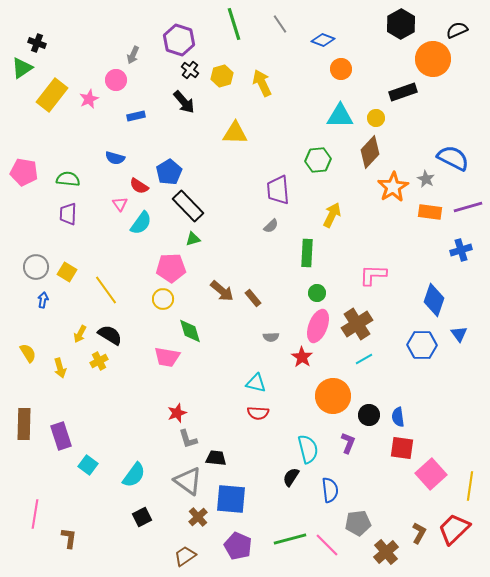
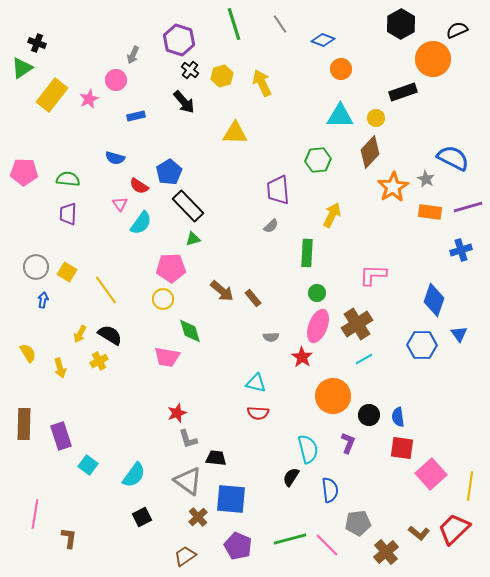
pink pentagon at (24, 172): rotated 8 degrees counterclockwise
brown L-shape at (419, 533): rotated 100 degrees clockwise
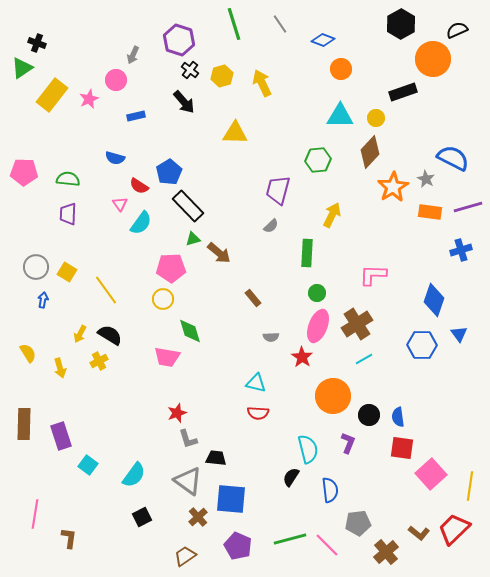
purple trapezoid at (278, 190): rotated 20 degrees clockwise
brown arrow at (222, 291): moved 3 px left, 38 px up
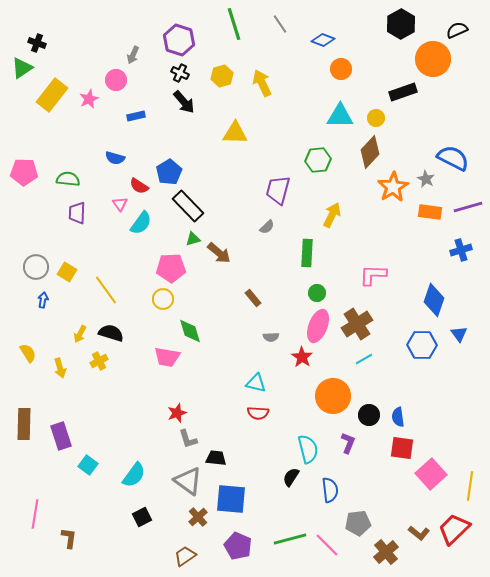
black cross at (190, 70): moved 10 px left, 3 px down; rotated 12 degrees counterclockwise
purple trapezoid at (68, 214): moved 9 px right, 1 px up
gray semicircle at (271, 226): moved 4 px left, 1 px down
black semicircle at (110, 335): moved 1 px right, 2 px up; rotated 15 degrees counterclockwise
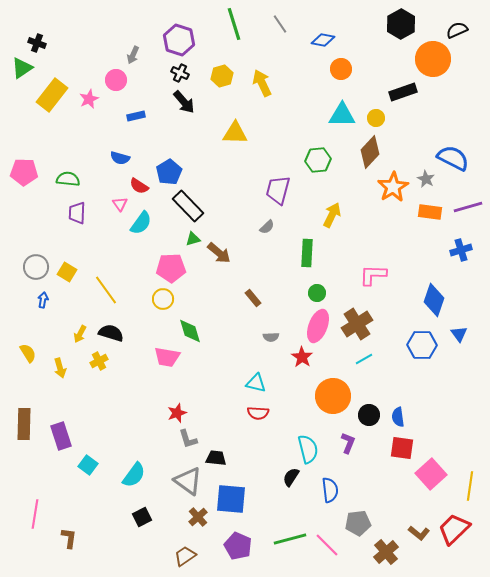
blue diamond at (323, 40): rotated 10 degrees counterclockwise
cyan triangle at (340, 116): moved 2 px right, 1 px up
blue semicircle at (115, 158): moved 5 px right
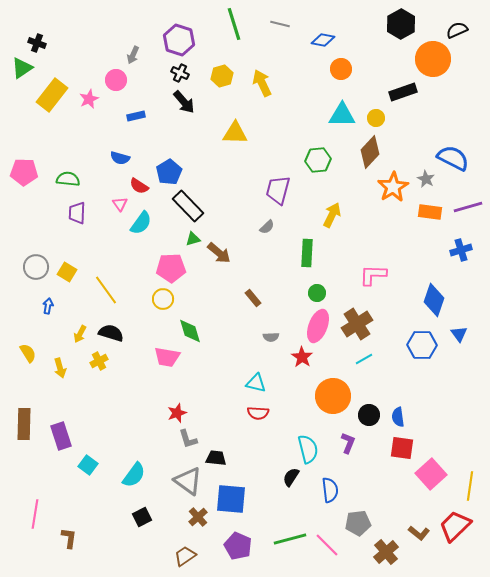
gray line at (280, 24): rotated 42 degrees counterclockwise
blue arrow at (43, 300): moved 5 px right, 6 px down
red trapezoid at (454, 529): moved 1 px right, 3 px up
